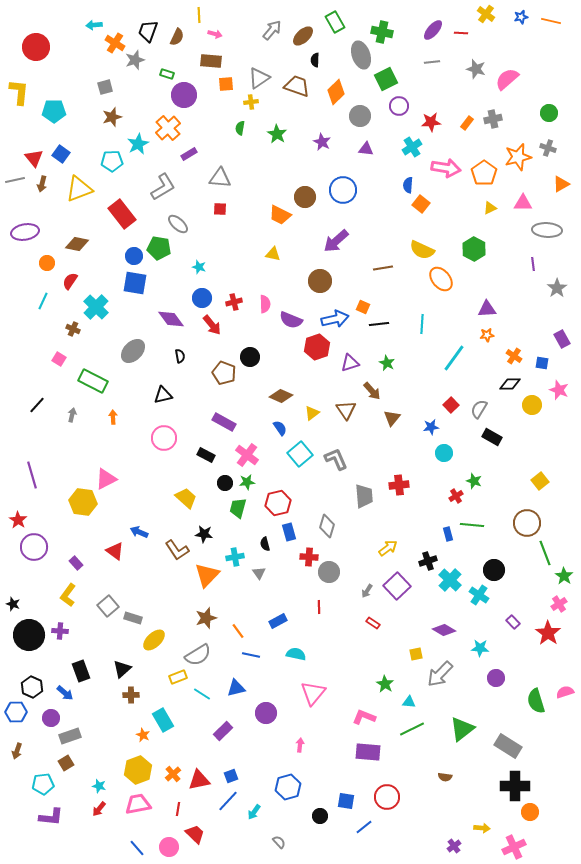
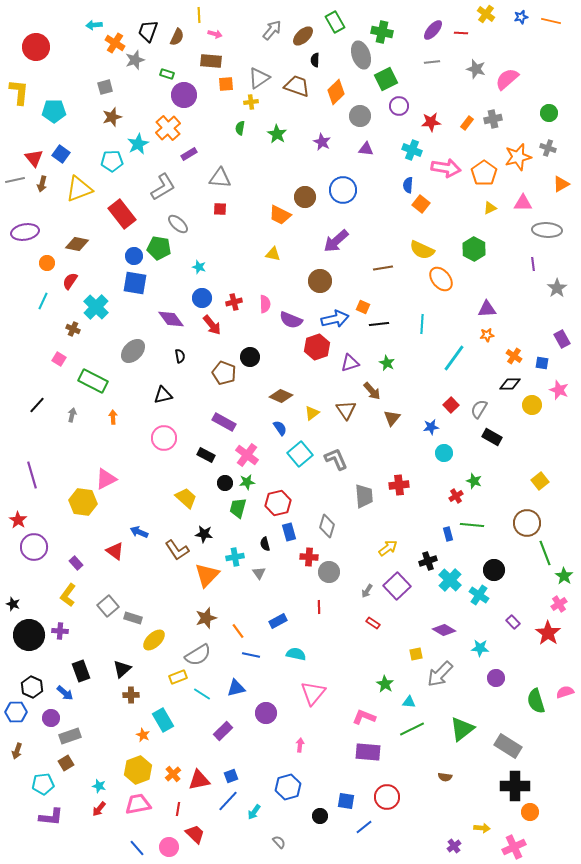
cyan cross at (412, 147): moved 3 px down; rotated 36 degrees counterclockwise
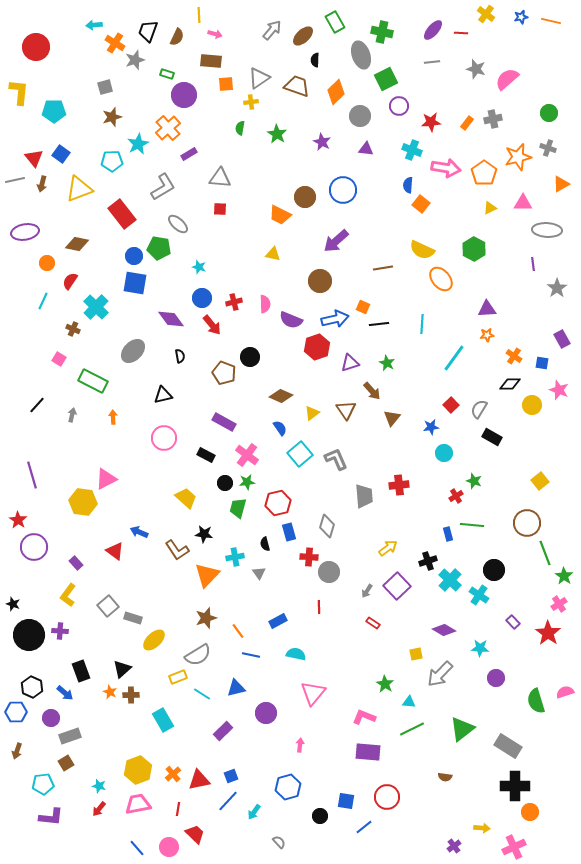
orange star at (143, 735): moved 33 px left, 43 px up
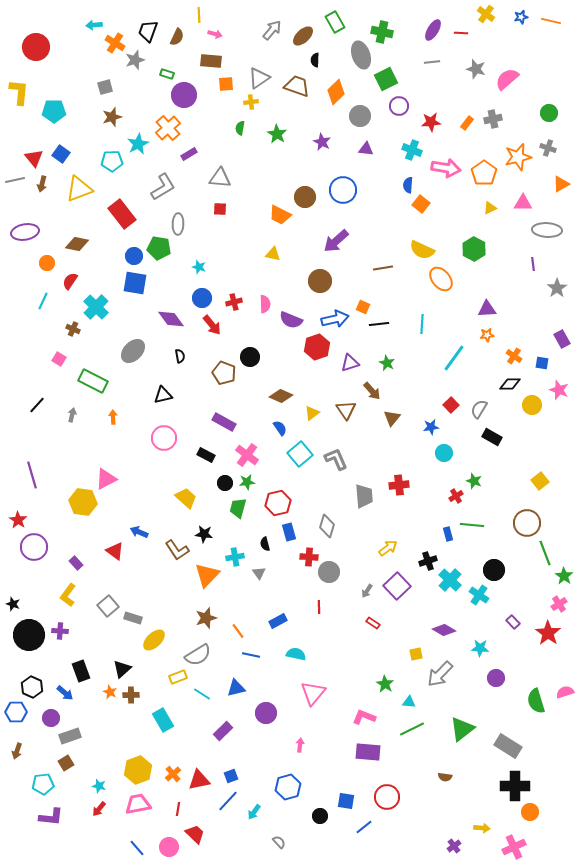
purple ellipse at (433, 30): rotated 10 degrees counterclockwise
gray ellipse at (178, 224): rotated 50 degrees clockwise
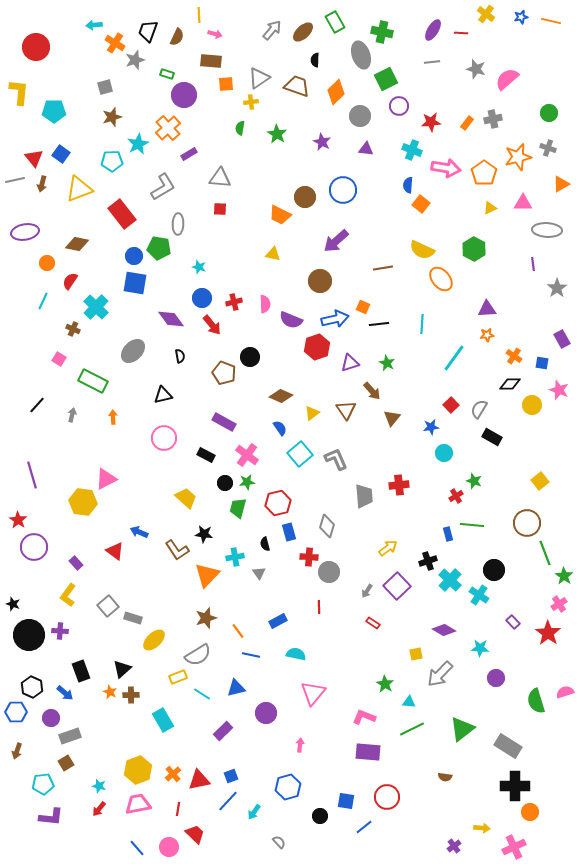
brown ellipse at (303, 36): moved 4 px up
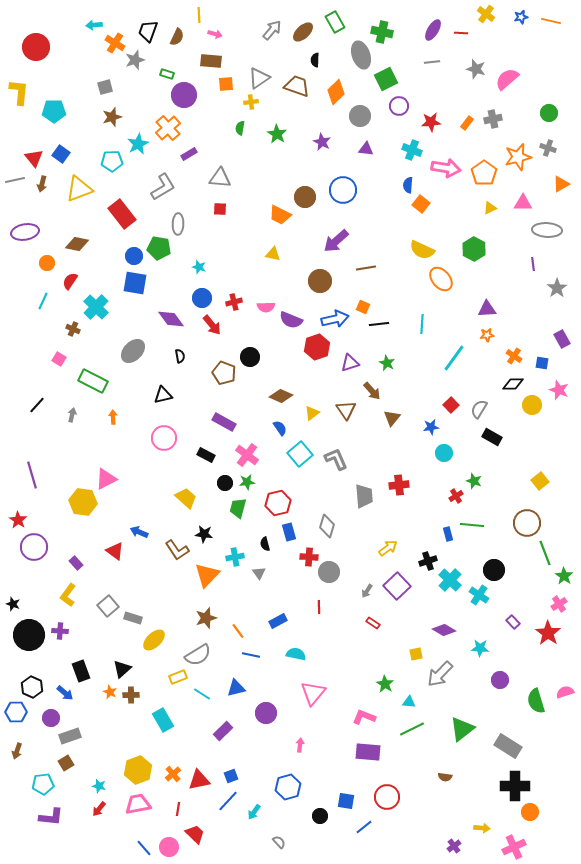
brown line at (383, 268): moved 17 px left
pink semicircle at (265, 304): moved 1 px right, 3 px down; rotated 90 degrees clockwise
black diamond at (510, 384): moved 3 px right
purple circle at (496, 678): moved 4 px right, 2 px down
blue line at (137, 848): moved 7 px right
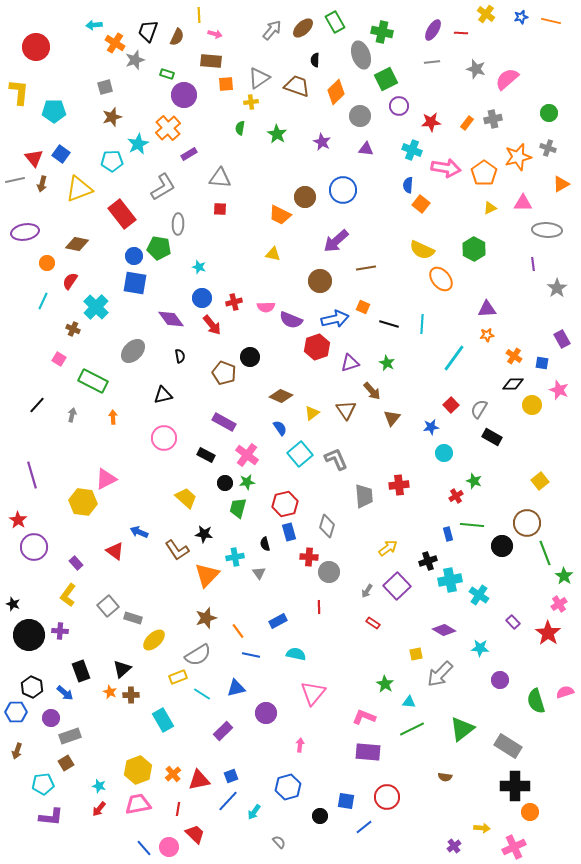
brown ellipse at (303, 32): moved 4 px up
black line at (379, 324): moved 10 px right; rotated 24 degrees clockwise
red hexagon at (278, 503): moved 7 px right, 1 px down
black circle at (494, 570): moved 8 px right, 24 px up
cyan cross at (450, 580): rotated 35 degrees clockwise
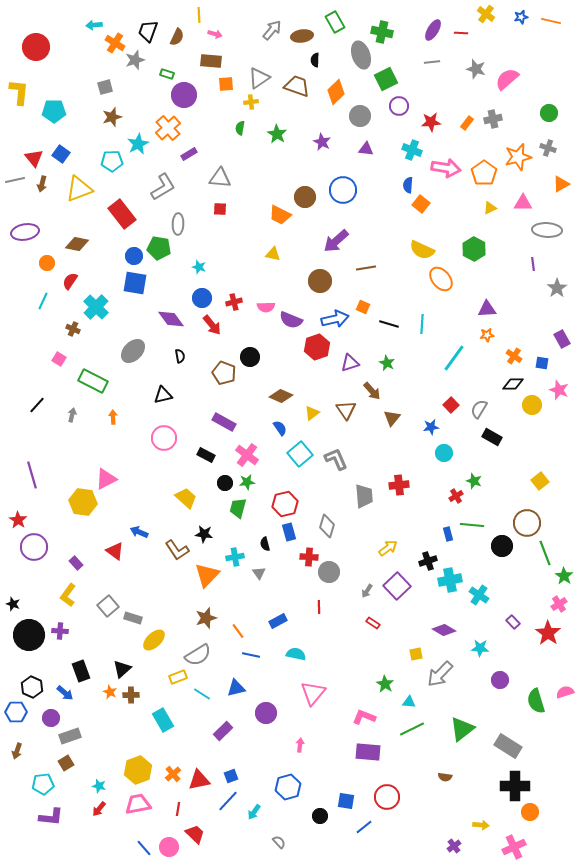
brown ellipse at (303, 28): moved 1 px left, 8 px down; rotated 35 degrees clockwise
yellow arrow at (482, 828): moved 1 px left, 3 px up
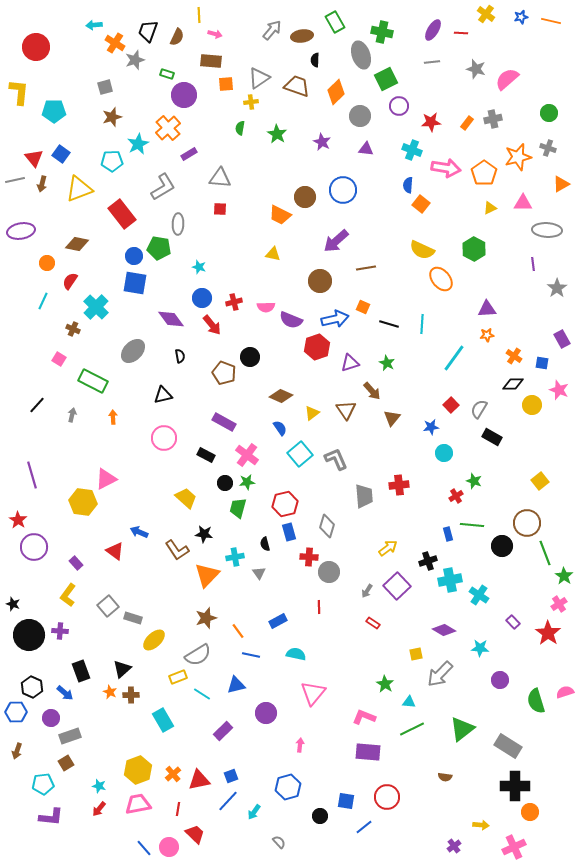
purple ellipse at (25, 232): moved 4 px left, 1 px up
blue triangle at (236, 688): moved 3 px up
